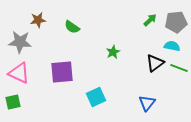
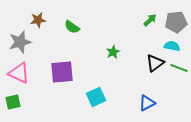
gray star: rotated 20 degrees counterclockwise
blue triangle: rotated 24 degrees clockwise
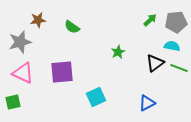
green star: moved 5 px right
pink triangle: moved 4 px right
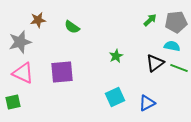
green star: moved 2 px left, 4 px down
cyan square: moved 19 px right
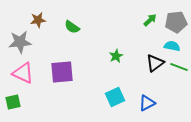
gray star: rotated 10 degrees clockwise
green line: moved 1 px up
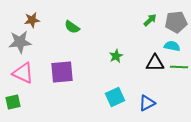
brown star: moved 6 px left
black triangle: rotated 36 degrees clockwise
green line: rotated 18 degrees counterclockwise
